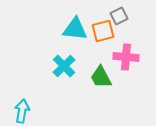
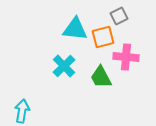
orange square: moved 6 px down
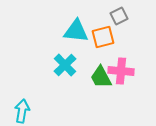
cyan triangle: moved 1 px right, 2 px down
pink cross: moved 5 px left, 14 px down
cyan cross: moved 1 px right, 1 px up
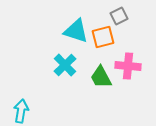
cyan triangle: rotated 12 degrees clockwise
pink cross: moved 7 px right, 5 px up
cyan arrow: moved 1 px left
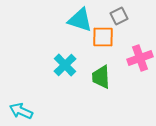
cyan triangle: moved 4 px right, 11 px up
orange square: rotated 15 degrees clockwise
pink cross: moved 12 px right, 8 px up; rotated 25 degrees counterclockwise
green trapezoid: rotated 25 degrees clockwise
cyan arrow: rotated 75 degrees counterclockwise
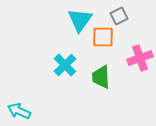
cyan triangle: rotated 48 degrees clockwise
cyan arrow: moved 2 px left
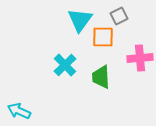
pink cross: rotated 15 degrees clockwise
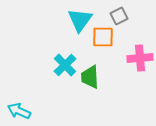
green trapezoid: moved 11 px left
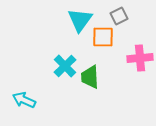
cyan cross: moved 1 px down
cyan arrow: moved 5 px right, 11 px up
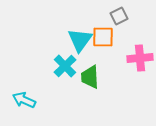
cyan triangle: moved 20 px down
